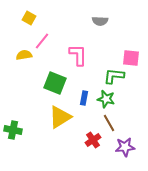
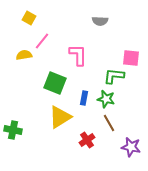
red cross: moved 6 px left
purple star: moved 6 px right; rotated 18 degrees clockwise
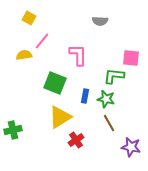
blue rectangle: moved 1 px right, 2 px up
green cross: rotated 24 degrees counterclockwise
red cross: moved 11 px left
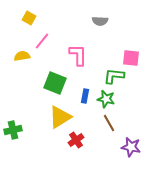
yellow semicircle: moved 2 px left, 1 px down
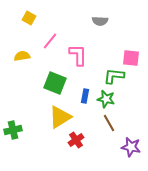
pink line: moved 8 px right
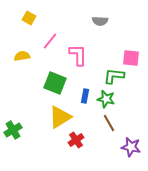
green cross: rotated 18 degrees counterclockwise
